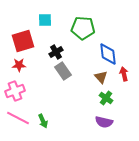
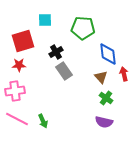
gray rectangle: moved 1 px right
pink cross: rotated 12 degrees clockwise
pink line: moved 1 px left, 1 px down
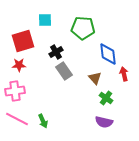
brown triangle: moved 6 px left, 1 px down
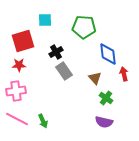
green pentagon: moved 1 px right, 1 px up
pink cross: moved 1 px right
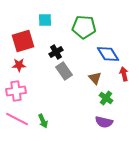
blue diamond: rotated 25 degrees counterclockwise
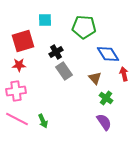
purple semicircle: rotated 138 degrees counterclockwise
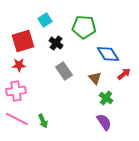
cyan square: rotated 32 degrees counterclockwise
black cross: moved 9 px up; rotated 24 degrees counterclockwise
red arrow: rotated 64 degrees clockwise
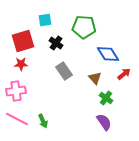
cyan square: rotated 24 degrees clockwise
red star: moved 2 px right, 1 px up
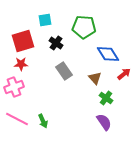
pink cross: moved 2 px left, 4 px up; rotated 12 degrees counterclockwise
